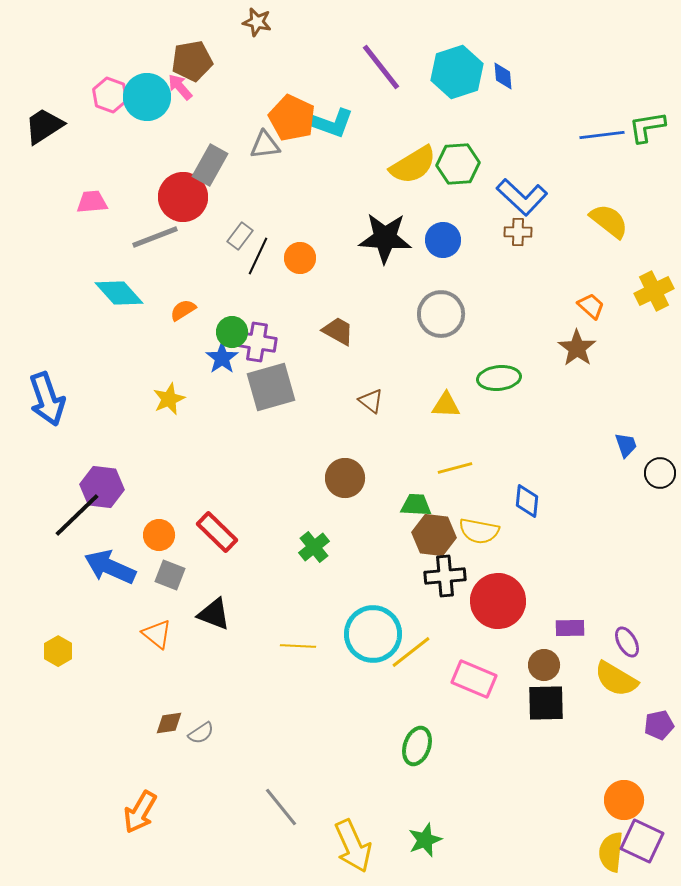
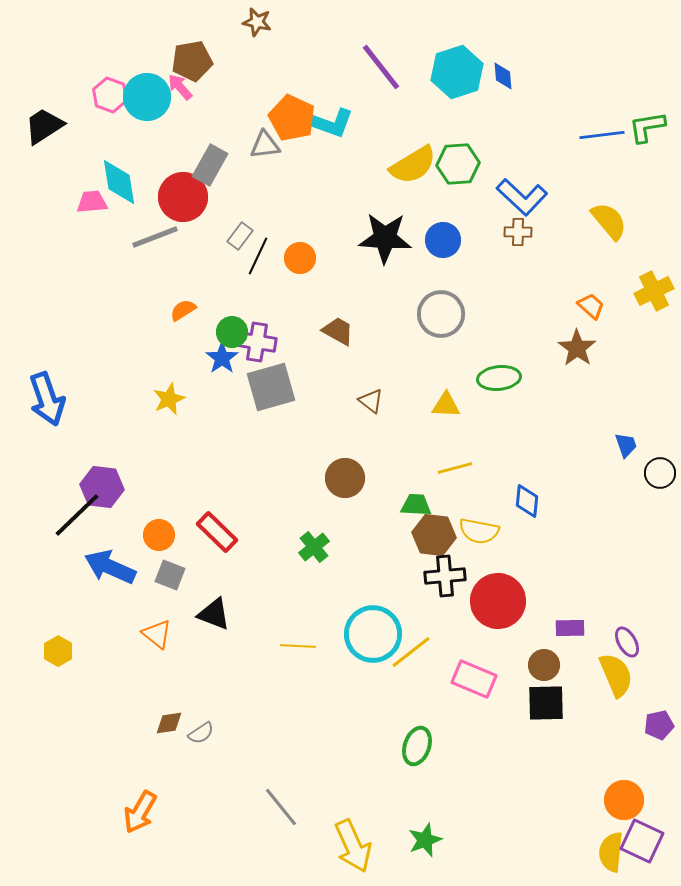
yellow semicircle at (609, 221): rotated 12 degrees clockwise
cyan diamond at (119, 293): moved 111 px up; rotated 33 degrees clockwise
yellow semicircle at (616, 679): moved 4 px up; rotated 144 degrees counterclockwise
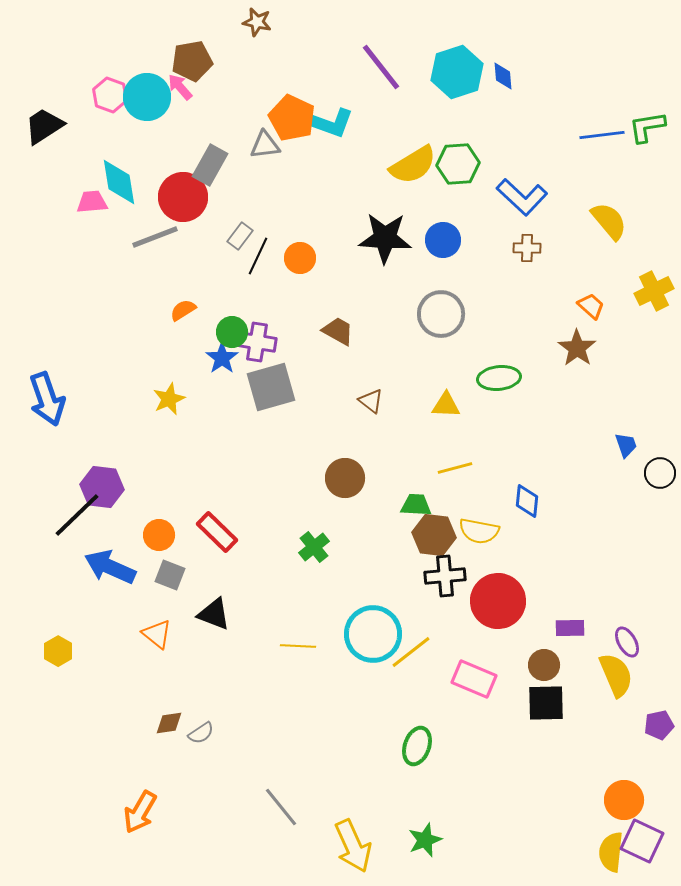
brown cross at (518, 232): moved 9 px right, 16 px down
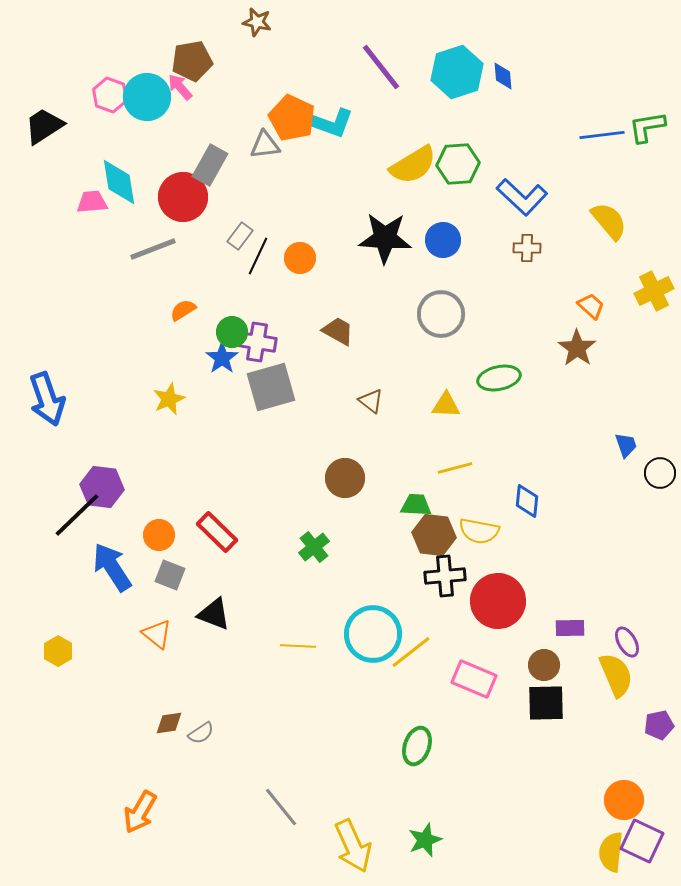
gray line at (155, 237): moved 2 px left, 12 px down
green ellipse at (499, 378): rotated 6 degrees counterclockwise
blue arrow at (110, 567): moved 2 px right; rotated 33 degrees clockwise
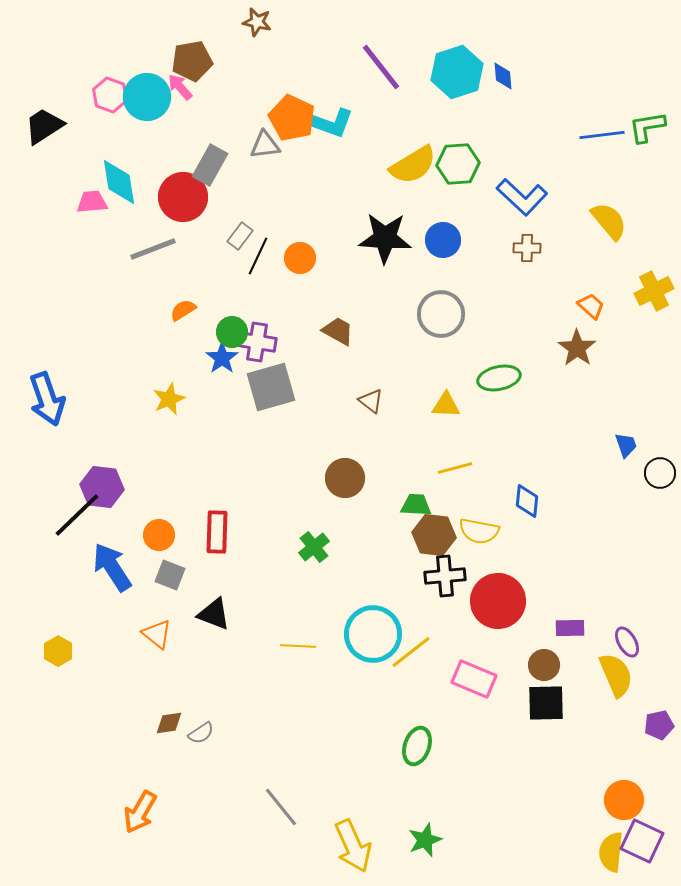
red rectangle at (217, 532): rotated 48 degrees clockwise
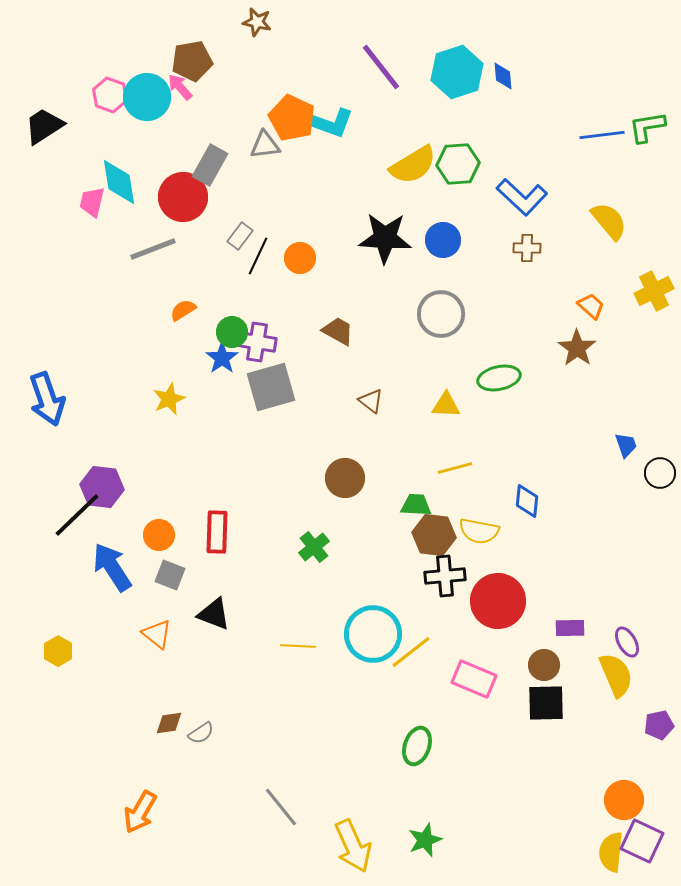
pink trapezoid at (92, 202): rotated 72 degrees counterclockwise
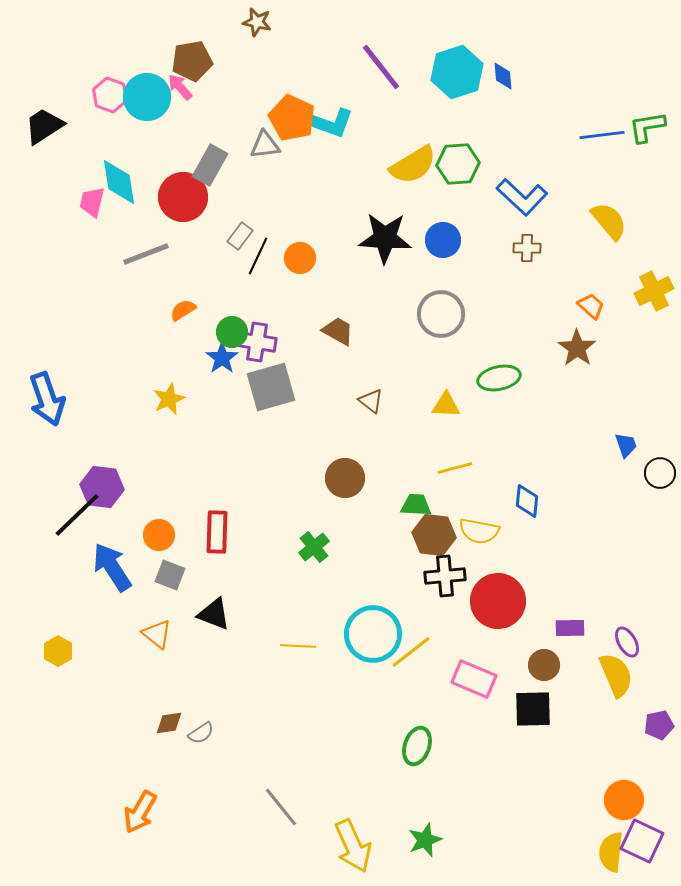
gray line at (153, 249): moved 7 px left, 5 px down
black square at (546, 703): moved 13 px left, 6 px down
